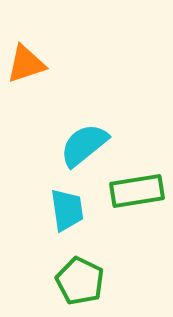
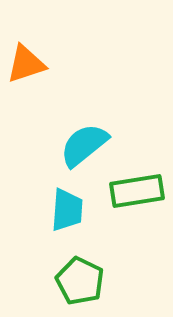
cyan trapezoid: rotated 12 degrees clockwise
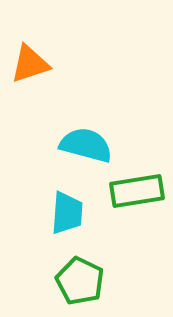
orange triangle: moved 4 px right
cyan semicircle: moved 2 px right; rotated 54 degrees clockwise
cyan trapezoid: moved 3 px down
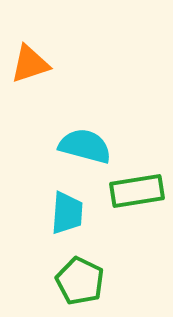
cyan semicircle: moved 1 px left, 1 px down
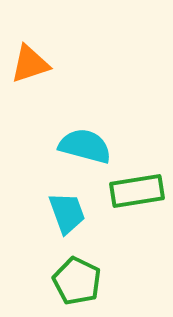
cyan trapezoid: rotated 24 degrees counterclockwise
green pentagon: moved 3 px left
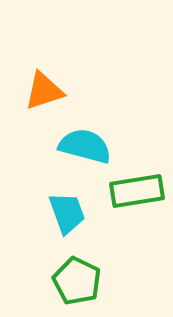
orange triangle: moved 14 px right, 27 px down
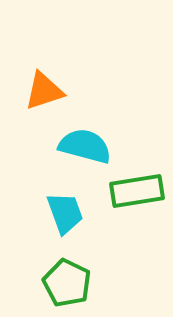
cyan trapezoid: moved 2 px left
green pentagon: moved 10 px left, 2 px down
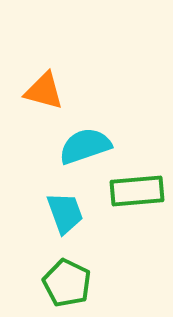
orange triangle: rotated 33 degrees clockwise
cyan semicircle: rotated 34 degrees counterclockwise
green rectangle: rotated 4 degrees clockwise
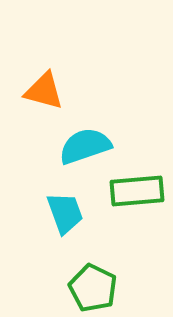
green pentagon: moved 26 px right, 5 px down
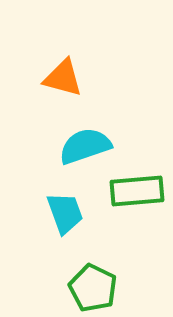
orange triangle: moved 19 px right, 13 px up
